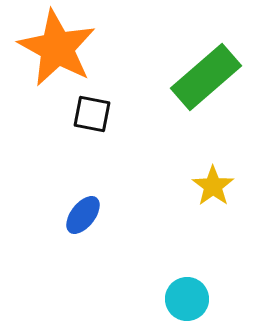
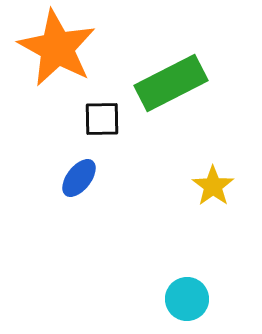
green rectangle: moved 35 px left, 6 px down; rotated 14 degrees clockwise
black square: moved 10 px right, 5 px down; rotated 12 degrees counterclockwise
blue ellipse: moved 4 px left, 37 px up
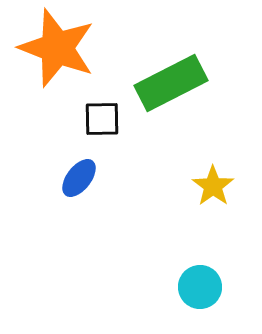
orange star: rotated 8 degrees counterclockwise
cyan circle: moved 13 px right, 12 px up
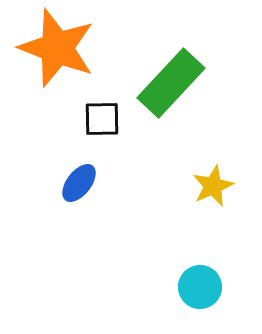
green rectangle: rotated 20 degrees counterclockwise
blue ellipse: moved 5 px down
yellow star: rotated 12 degrees clockwise
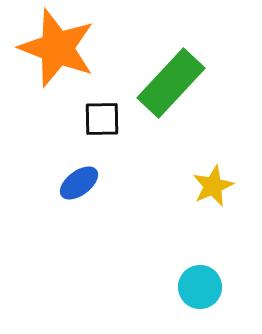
blue ellipse: rotated 15 degrees clockwise
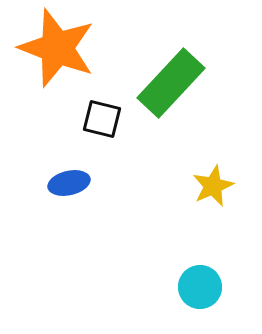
black square: rotated 15 degrees clockwise
blue ellipse: moved 10 px left; rotated 24 degrees clockwise
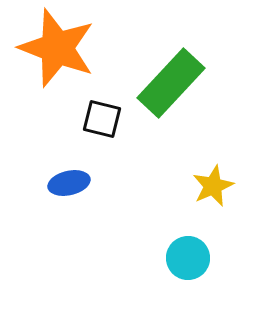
cyan circle: moved 12 px left, 29 px up
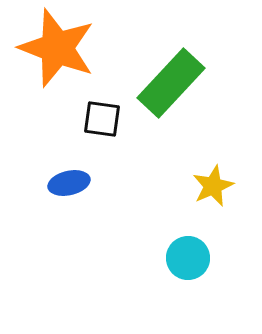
black square: rotated 6 degrees counterclockwise
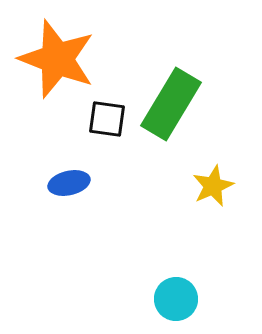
orange star: moved 11 px down
green rectangle: moved 21 px down; rotated 12 degrees counterclockwise
black square: moved 5 px right
cyan circle: moved 12 px left, 41 px down
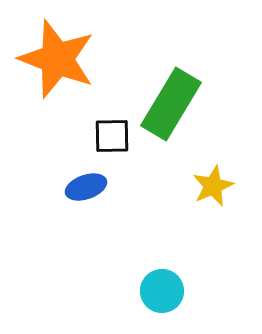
black square: moved 5 px right, 17 px down; rotated 9 degrees counterclockwise
blue ellipse: moved 17 px right, 4 px down; rotated 6 degrees counterclockwise
cyan circle: moved 14 px left, 8 px up
